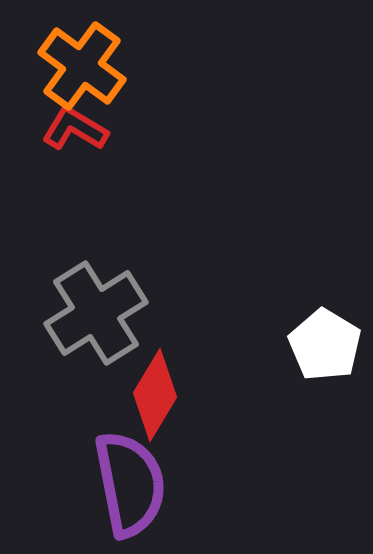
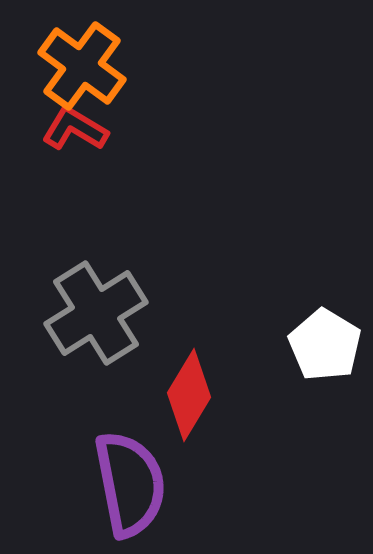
red diamond: moved 34 px right
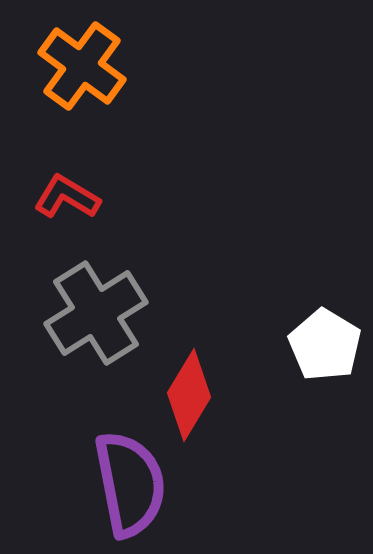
red L-shape: moved 8 px left, 68 px down
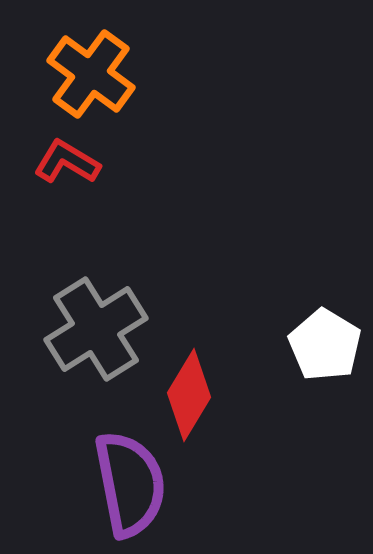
orange cross: moved 9 px right, 8 px down
red L-shape: moved 35 px up
gray cross: moved 16 px down
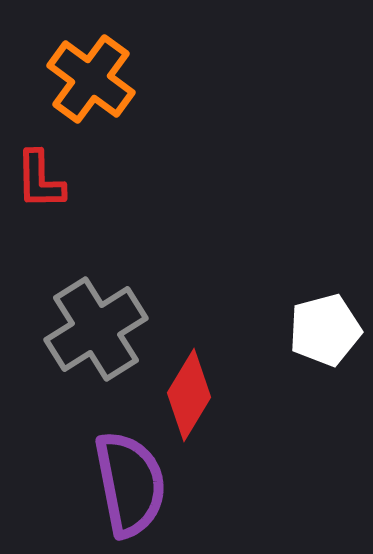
orange cross: moved 5 px down
red L-shape: moved 27 px left, 18 px down; rotated 122 degrees counterclockwise
white pentagon: moved 15 px up; rotated 26 degrees clockwise
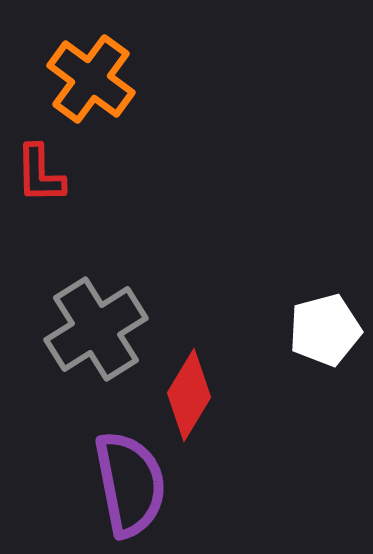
red L-shape: moved 6 px up
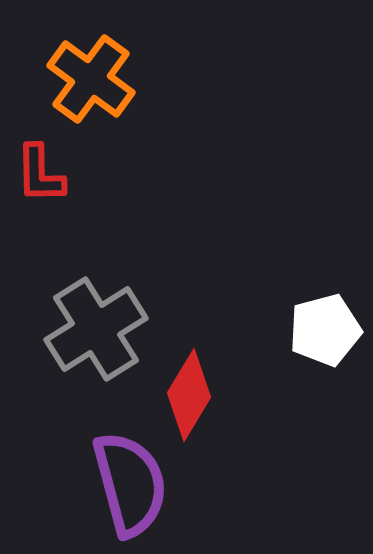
purple semicircle: rotated 4 degrees counterclockwise
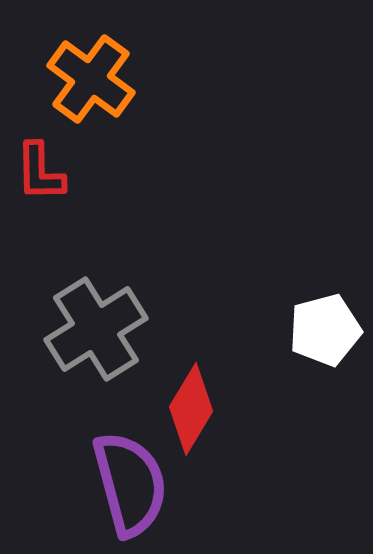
red L-shape: moved 2 px up
red diamond: moved 2 px right, 14 px down
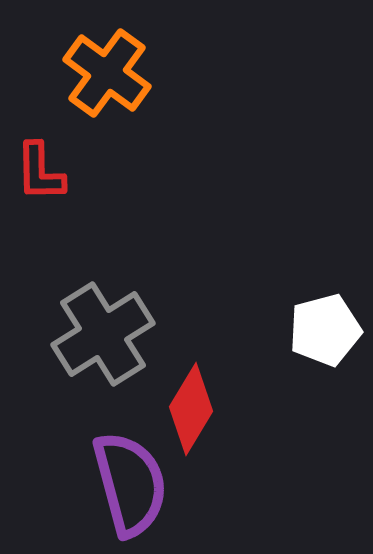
orange cross: moved 16 px right, 6 px up
gray cross: moved 7 px right, 5 px down
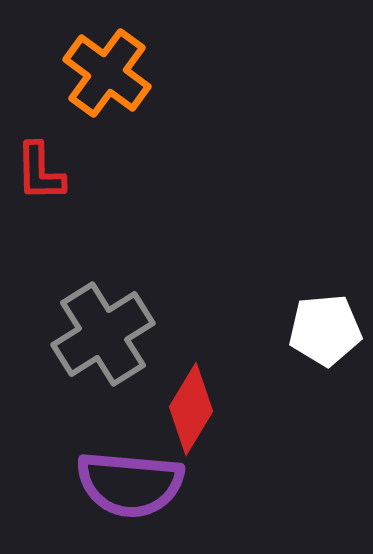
white pentagon: rotated 10 degrees clockwise
purple semicircle: rotated 110 degrees clockwise
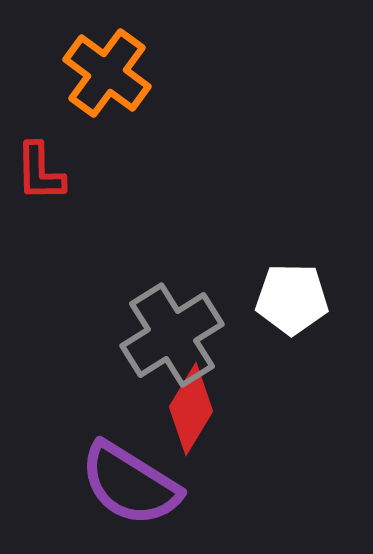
white pentagon: moved 33 px left, 31 px up; rotated 6 degrees clockwise
gray cross: moved 69 px right, 1 px down
purple semicircle: rotated 27 degrees clockwise
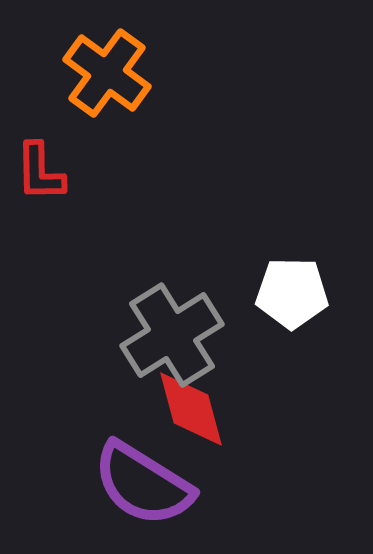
white pentagon: moved 6 px up
red diamond: rotated 46 degrees counterclockwise
purple semicircle: moved 13 px right
